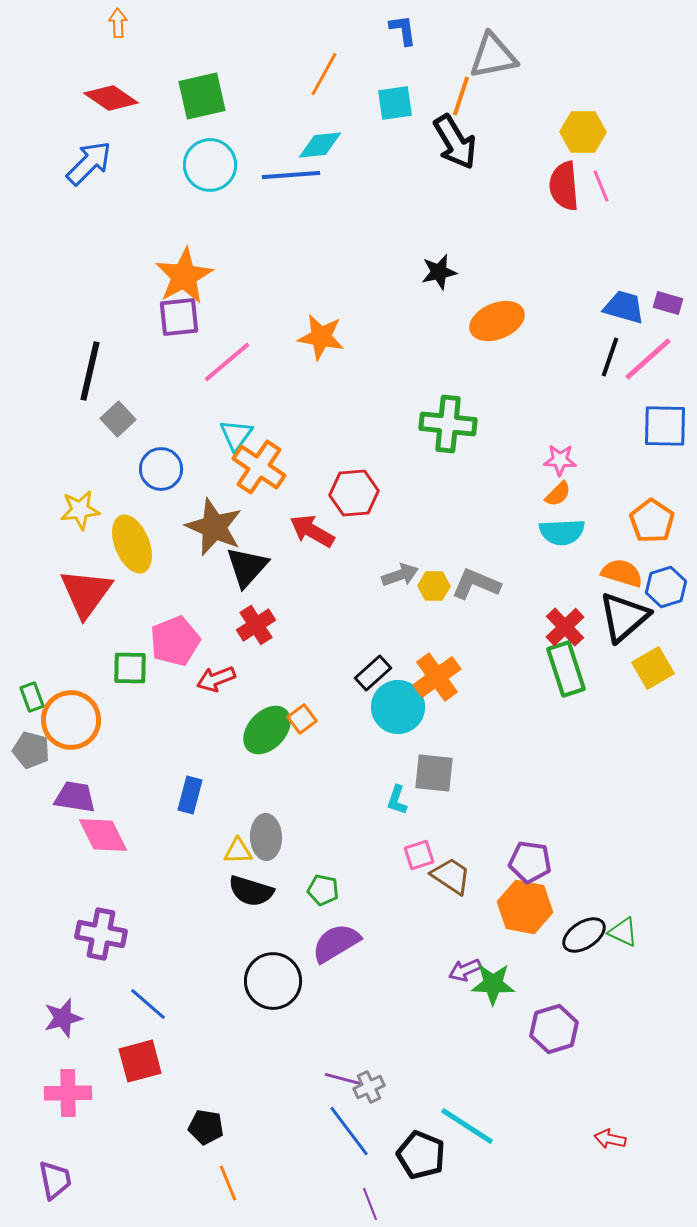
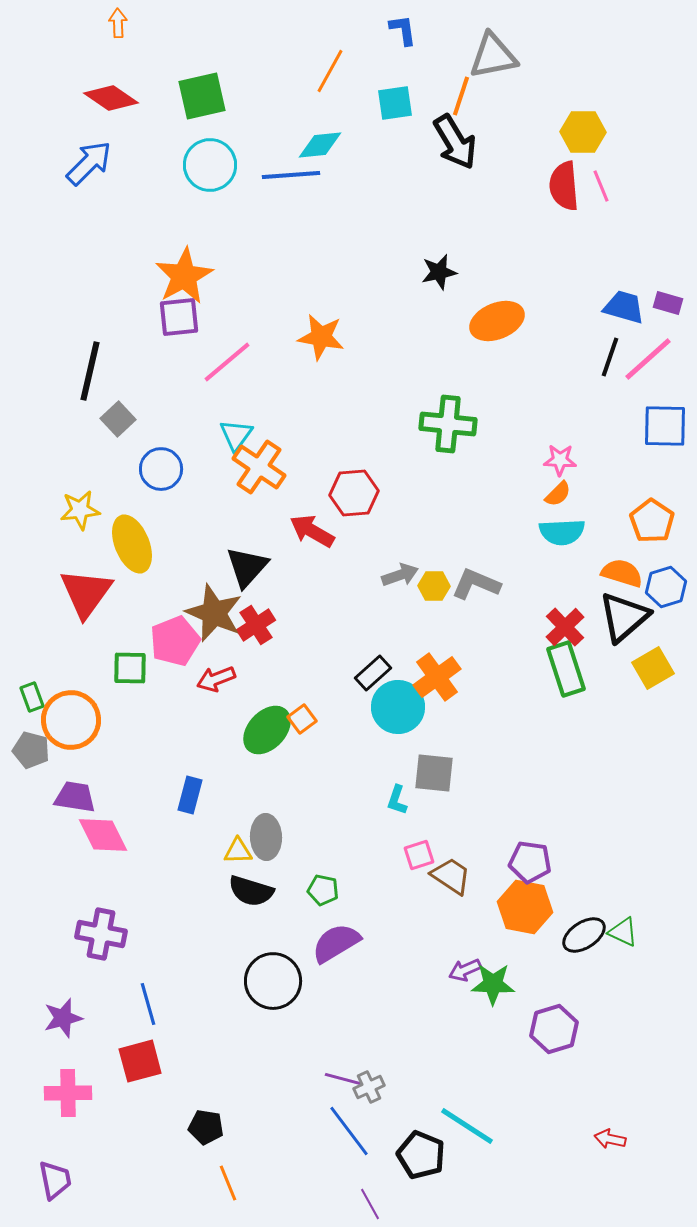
orange line at (324, 74): moved 6 px right, 3 px up
brown star at (214, 527): moved 86 px down
blue line at (148, 1004): rotated 33 degrees clockwise
purple line at (370, 1204): rotated 8 degrees counterclockwise
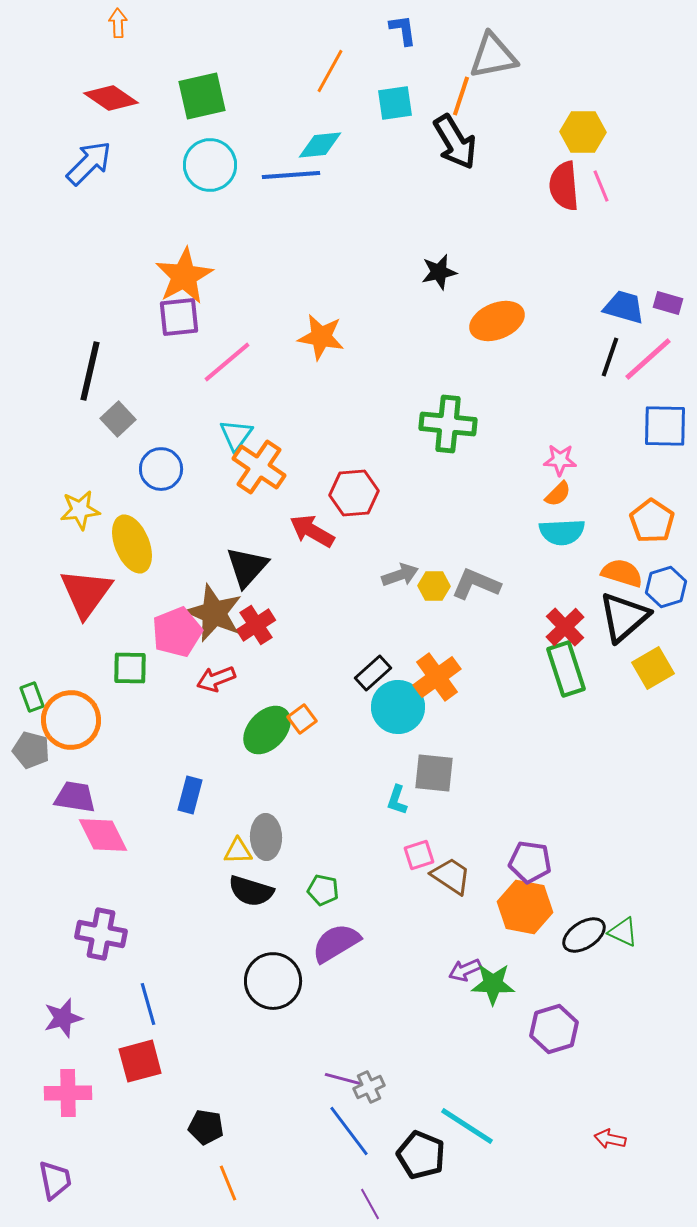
pink pentagon at (175, 641): moved 2 px right, 9 px up
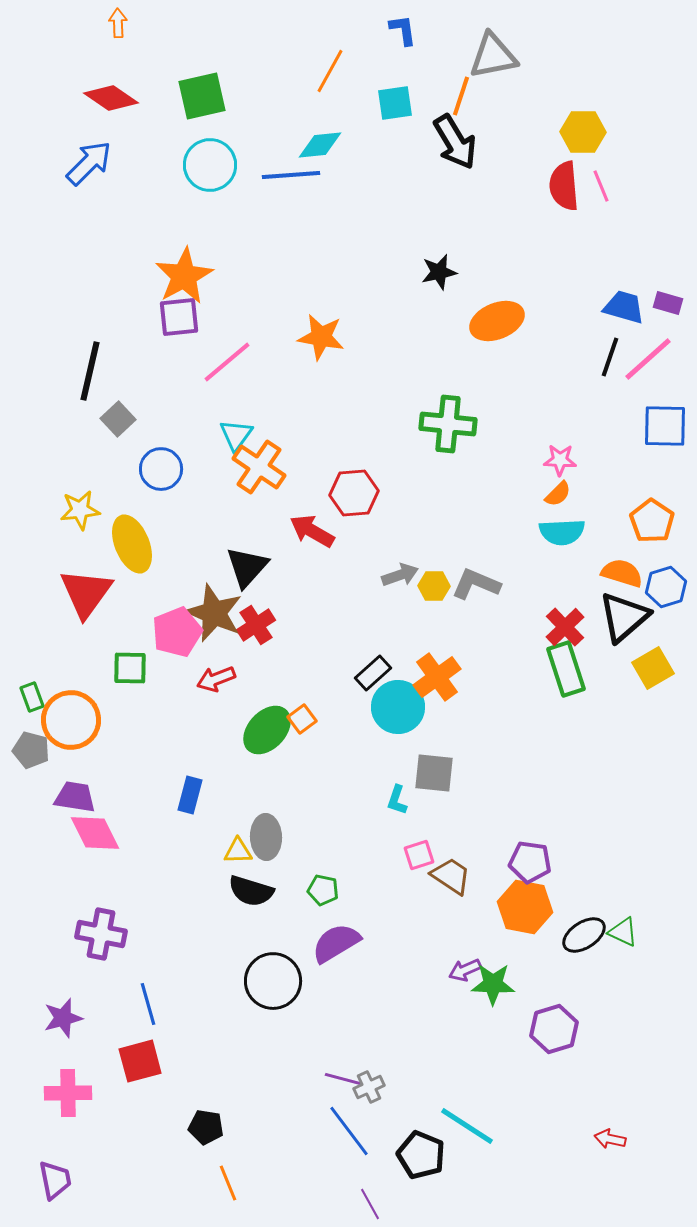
pink diamond at (103, 835): moved 8 px left, 2 px up
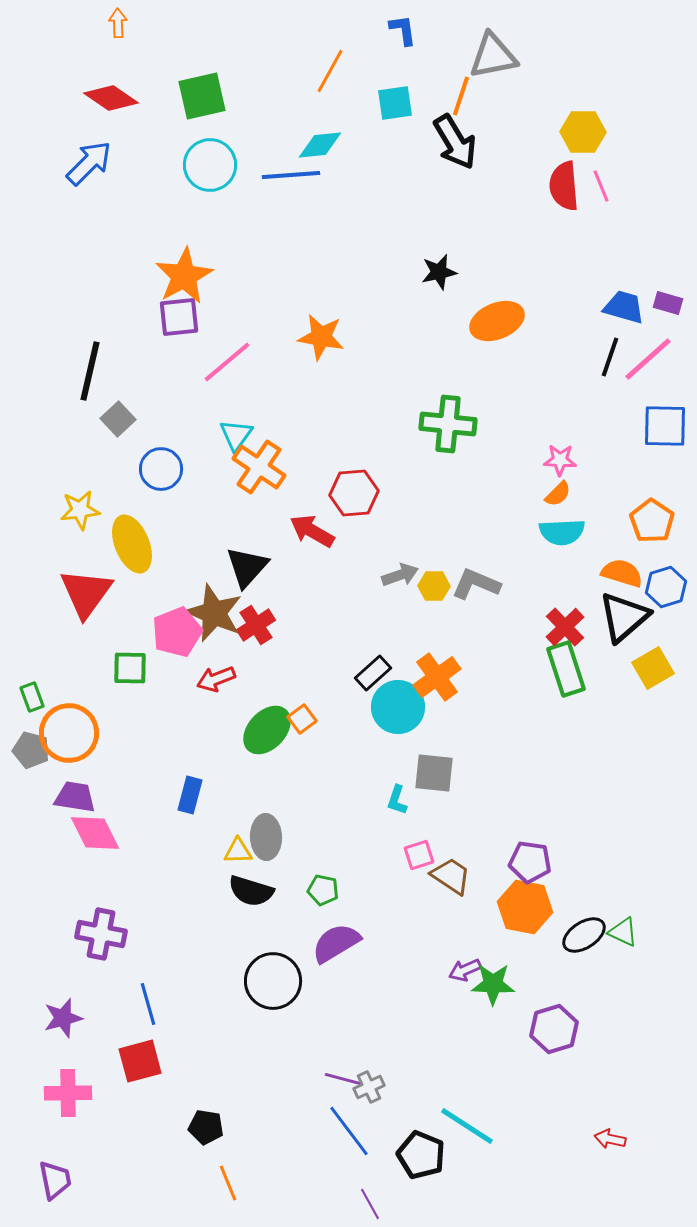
orange circle at (71, 720): moved 2 px left, 13 px down
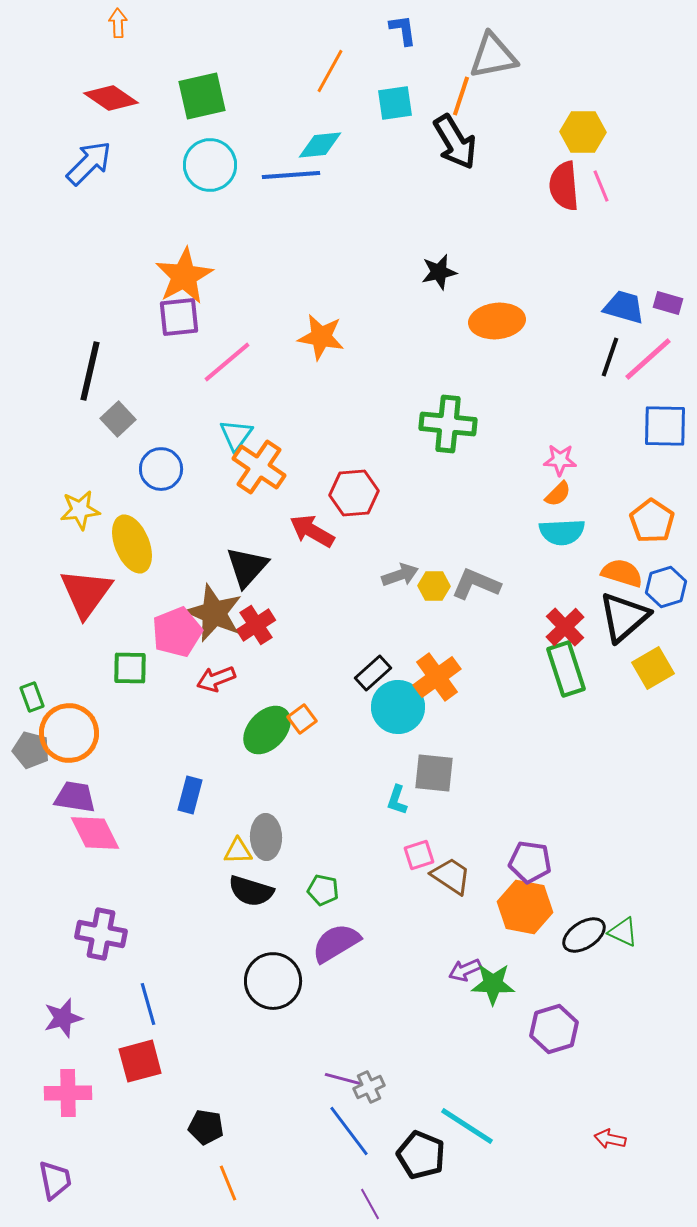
orange ellipse at (497, 321): rotated 16 degrees clockwise
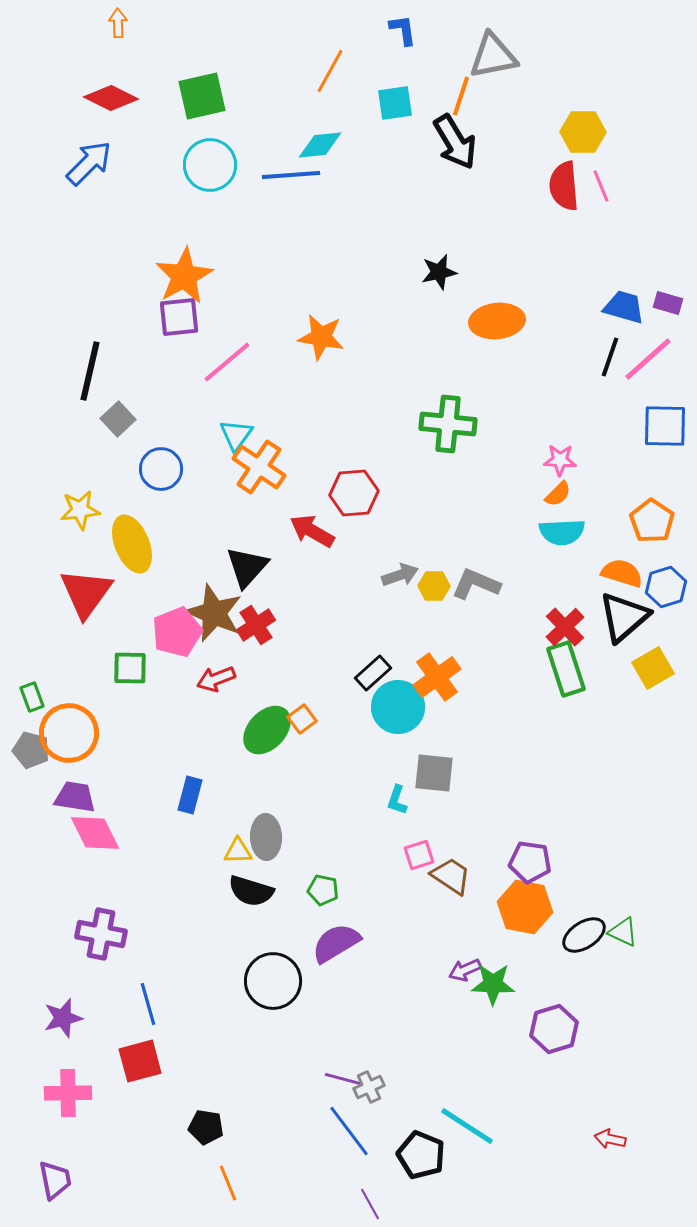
red diamond at (111, 98): rotated 8 degrees counterclockwise
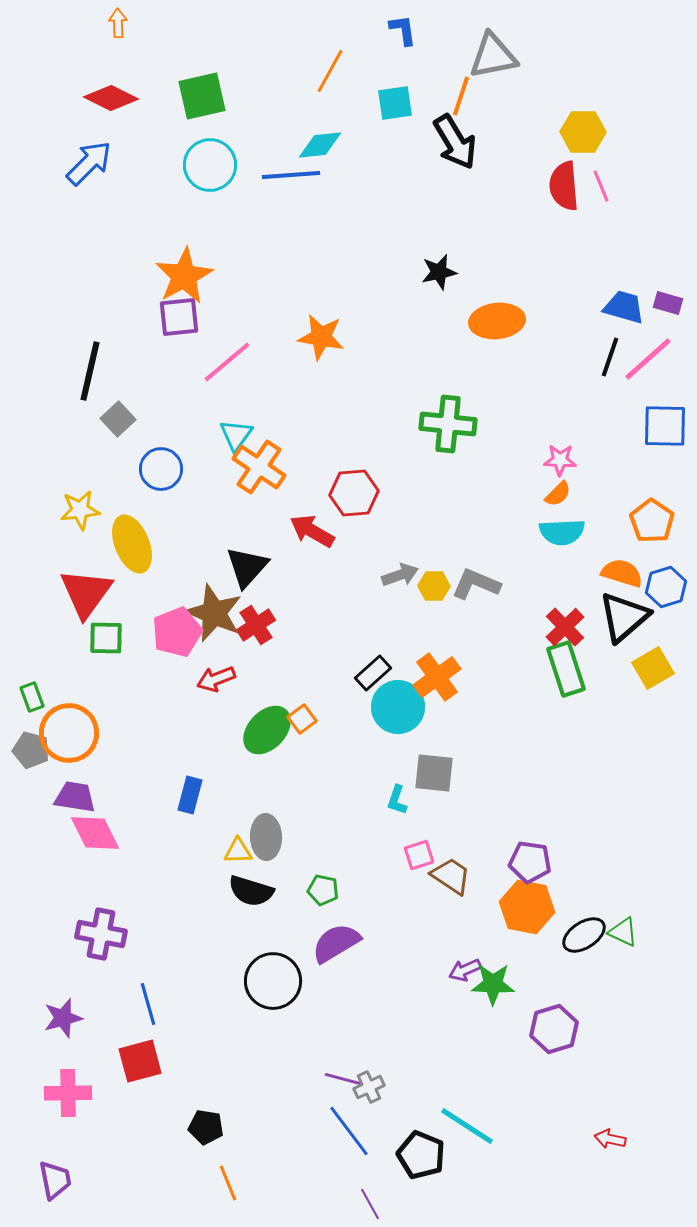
green square at (130, 668): moved 24 px left, 30 px up
orange hexagon at (525, 907): moved 2 px right
